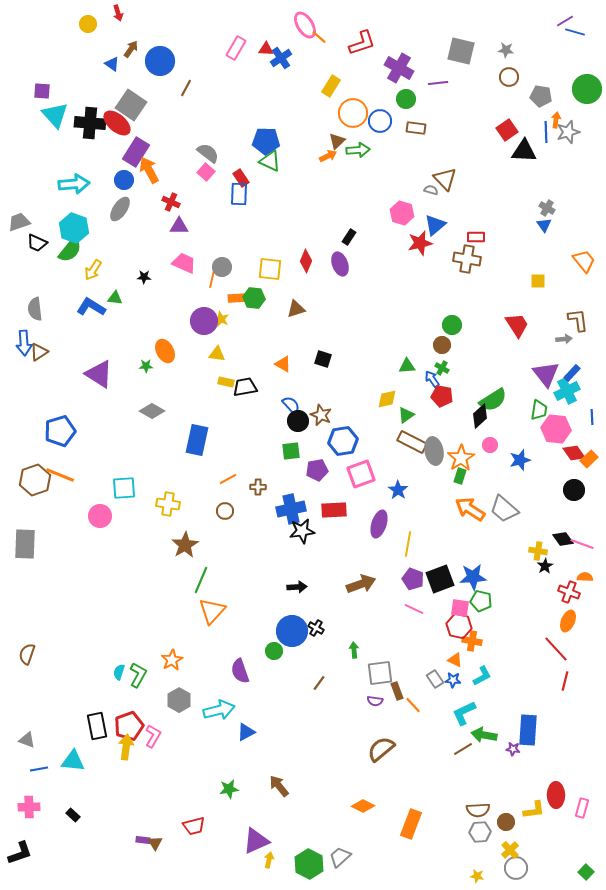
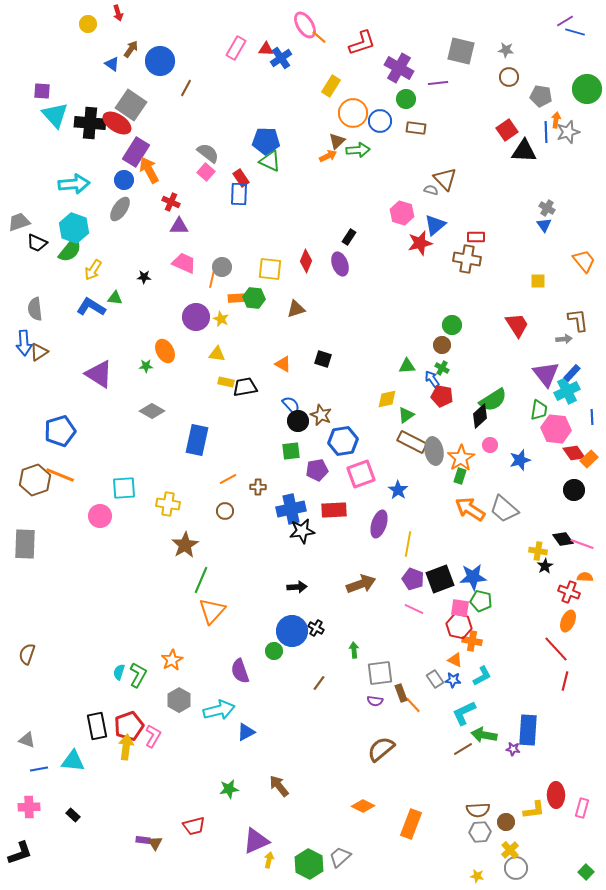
red ellipse at (117, 123): rotated 8 degrees counterclockwise
purple circle at (204, 321): moved 8 px left, 4 px up
brown rectangle at (397, 691): moved 4 px right, 2 px down
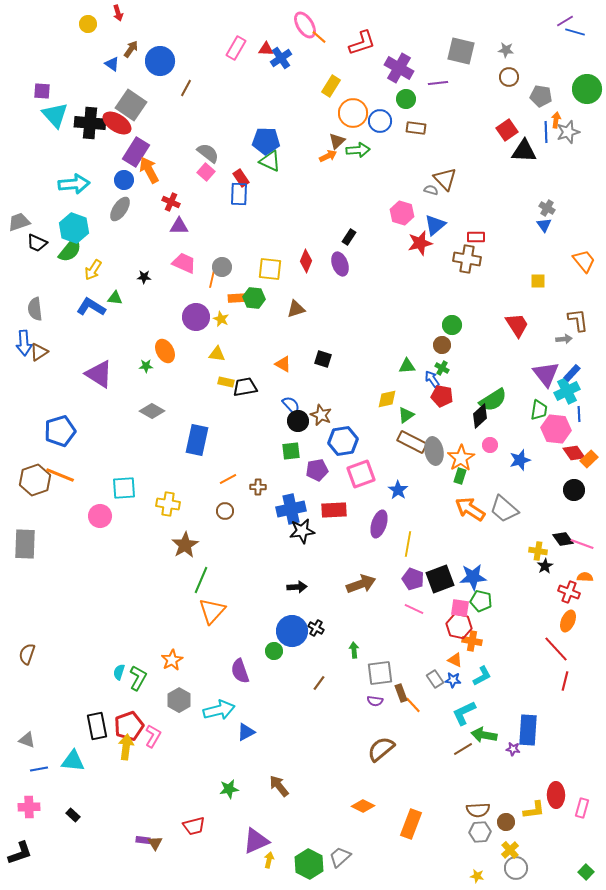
blue line at (592, 417): moved 13 px left, 3 px up
green L-shape at (138, 675): moved 3 px down
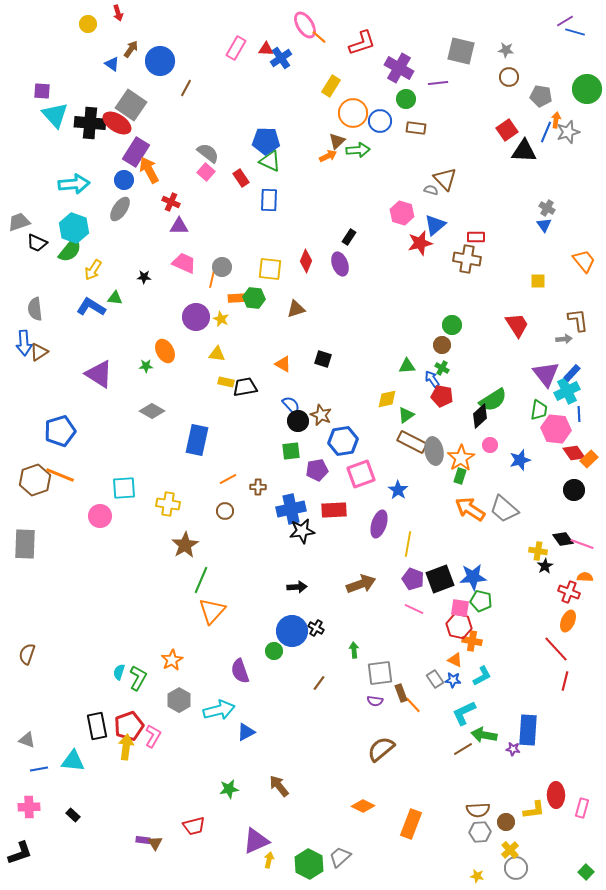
blue line at (546, 132): rotated 25 degrees clockwise
blue rectangle at (239, 194): moved 30 px right, 6 px down
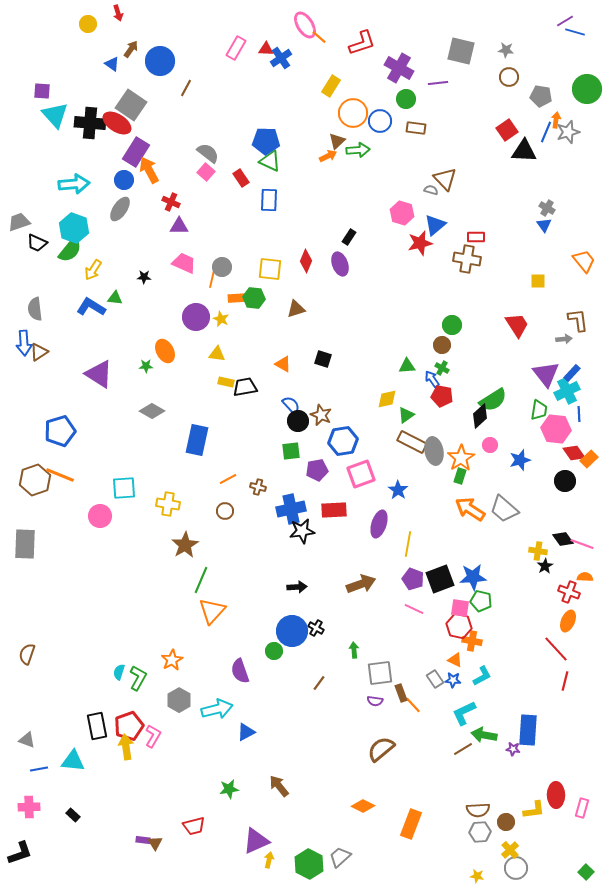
brown cross at (258, 487): rotated 14 degrees clockwise
black circle at (574, 490): moved 9 px left, 9 px up
cyan arrow at (219, 710): moved 2 px left, 1 px up
yellow arrow at (126, 747): rotated 15 degrees counterclockwise
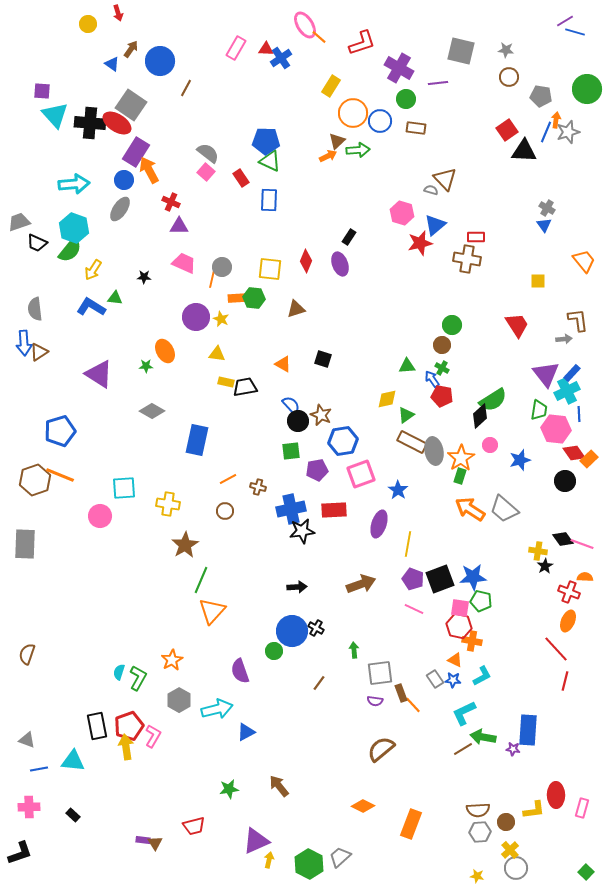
green arrow at (484, 735): moved 1 px left, 2 px down
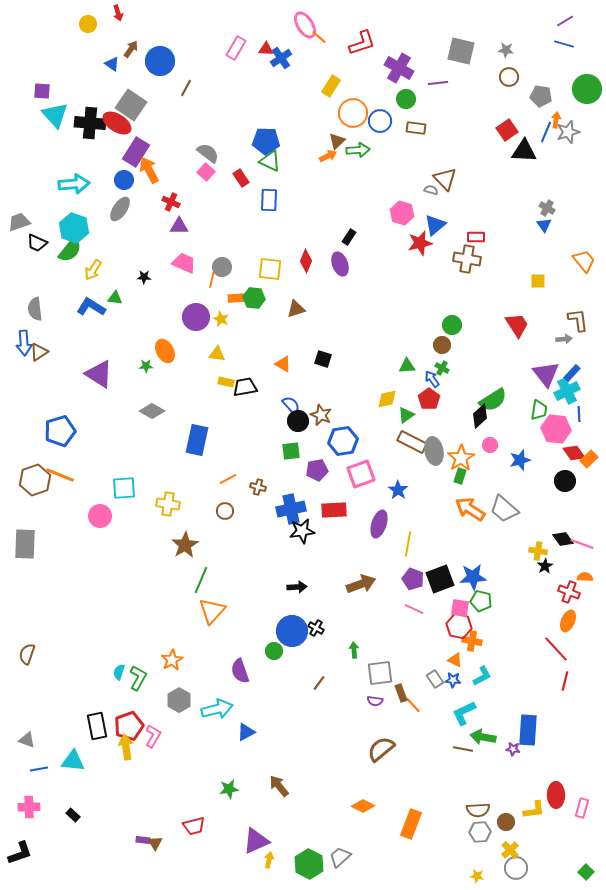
blue line at (575, 32): moved 11 px left, 12 px down
red pentagon at (442, 396): moved 13 px left, 3 px down; rotated 25 degrees clockwise
brown line at (463, 749): rotated 42 degrees clockwise
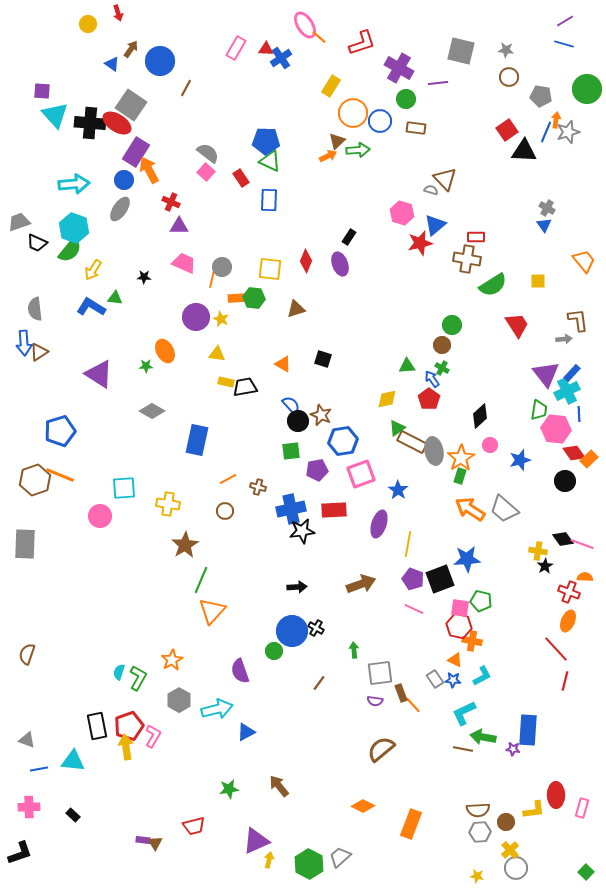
green semicircle at (493, 400): moved 115 px up
green triangle at (406, 415): moved 9 px left, 13 px down
blue star at (473, 577): moved 6 px left, 18 px up
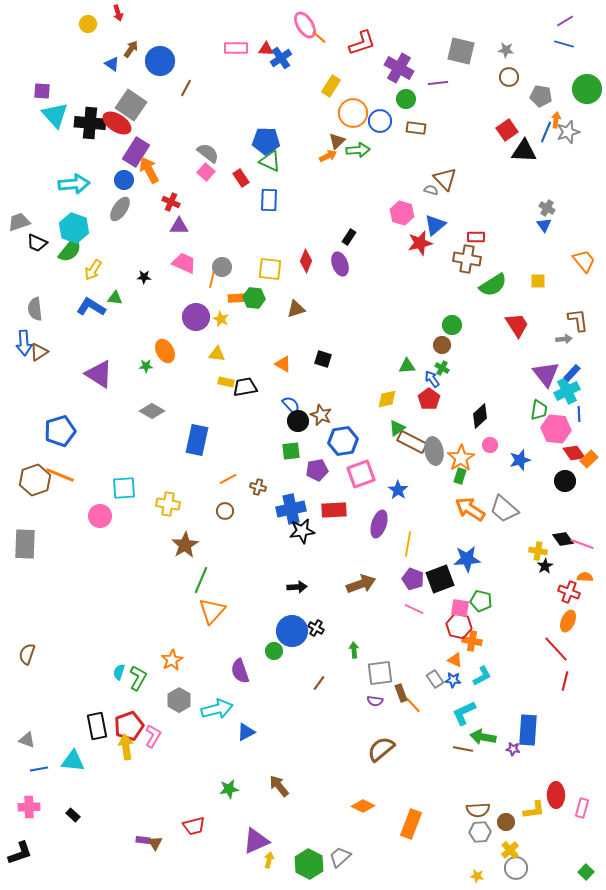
pink rectangle at (236, 48): rotated 60 degrees clockwise
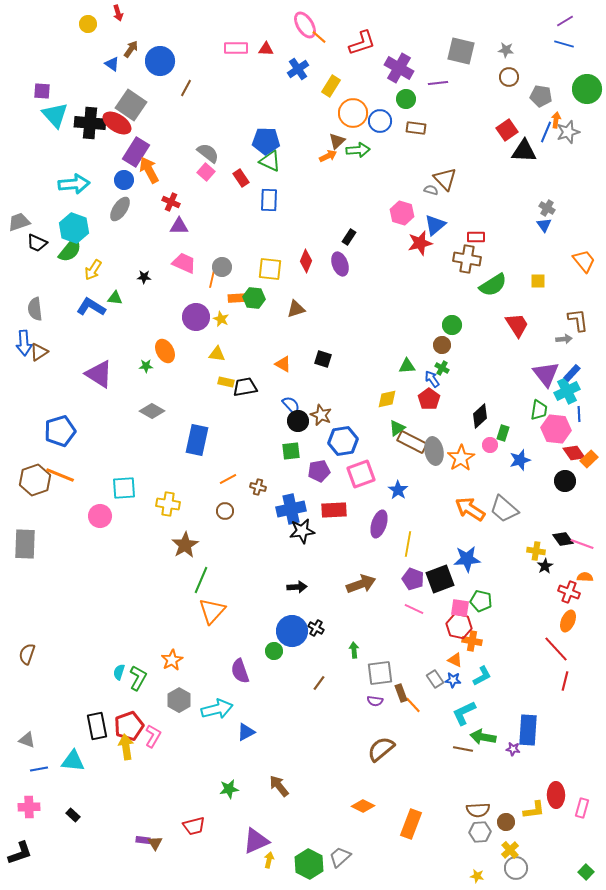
blue cross at (281, 58): moved 17 px right, 11 px down
purple pentagon at (317, 470): moved 2 px right, 1 px down
green rectangle at (460, 476): moved 43 px right, 43 px up
yellow cross at (538, 551): moved 2 px left
